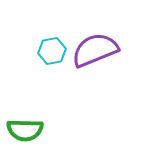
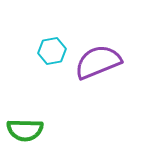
purple semicircle: moved 3 px right, 12 px down
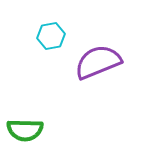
cyan hexagon: moved 1 px left, 15 px up
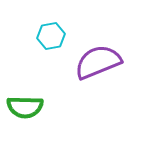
green semicircle: moved 23 px up
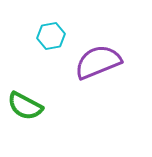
green semicircle: moved 1 px up; rotated 27 degrees clockwise
